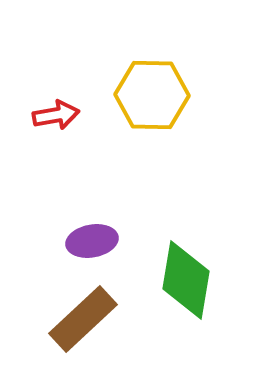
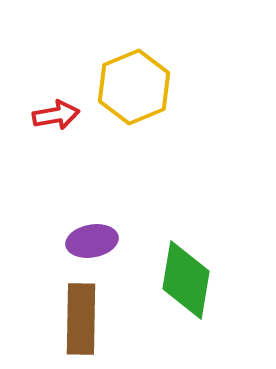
yellow hexagon: moved 18 px left, 8 px up; rotated 24 degrees counterclockwise
brown rectangle: moved 2 px left; rotated 46 degrees counterclockwise
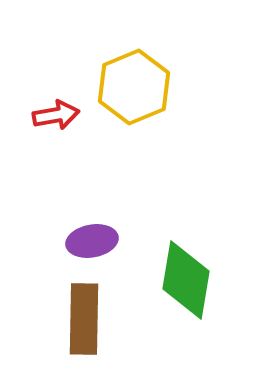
brown rectangle: moved 3 px right
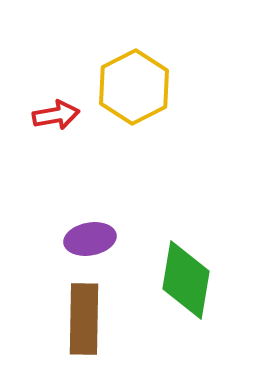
yellow hexagon: rotated 4 degrees counterclockwise
purple ellipse: moved 2 px left, 2 px up
